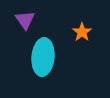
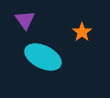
cyan ellipse: rotated 69 degrees counterclockwise
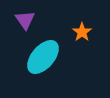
cyan ellipse: rotated 75 degrees counterclockwise
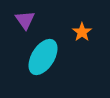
cyan ellipse: rotated 9 degrees counterclockwise
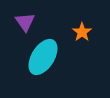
purple triangle: moved 2 px down
